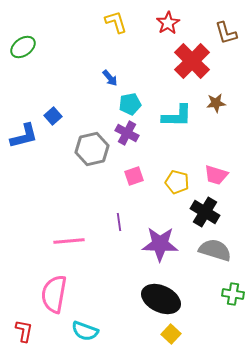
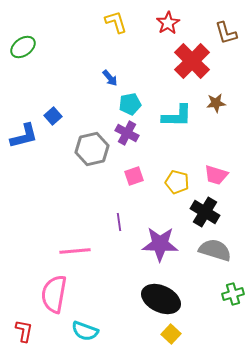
pink line: moved 6 px right, 10 px down
green cross: rotated 25 degrees counterclockwise
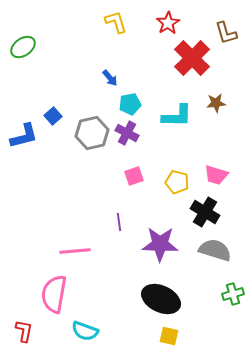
red cross: moved 3 px up
gray hexagon: moved 16 px up
yellow square: moved 2 px left, 2 px down; rotated 30 degrees counterclockwise
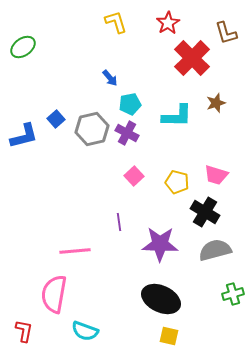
brown star: rotated 12 degrees counterclockwise
blue square: moved 3 px right, 3 px down
gray hexagon: moved 4 px up
pink square: rotated 24 degrees counterclockwise
gray semicircle: rotated 32 degrees counterclockwise
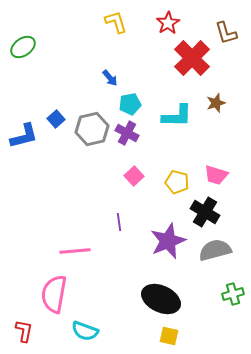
purple star: moved 8 px right, 3 px up; rotated 24 degrees counterclockwise
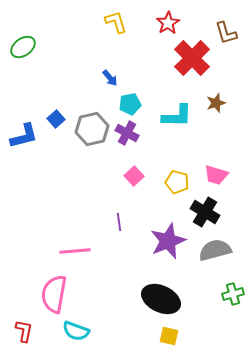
cyan semicircle: moved 9 px left
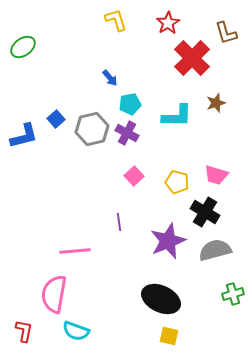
yellow L-shape: moved 2 px up
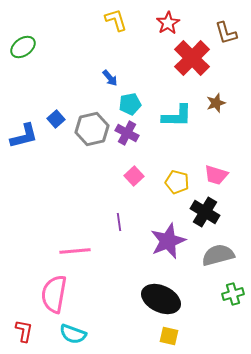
gray semicircle: moved 3 px right, 5 px down
cyan semicircle: moved 3 px left, 3 px down
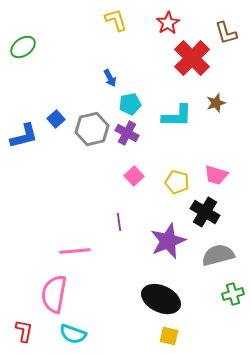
blue arrow: rotated 12 degrees clockwise
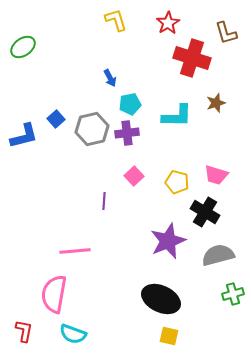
red cross: rotated 27 degrees counterclockwise
purple cross: rotated 35 degrees counterclockwise
purple line: moved 15 px left, 21 px up; rotated 12 degrees clockwise
